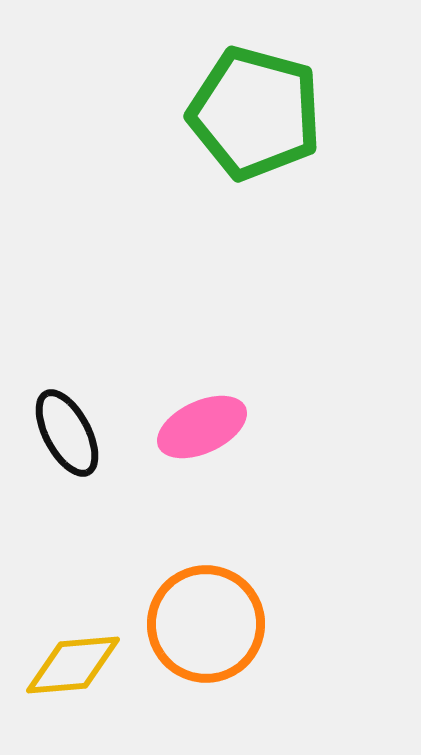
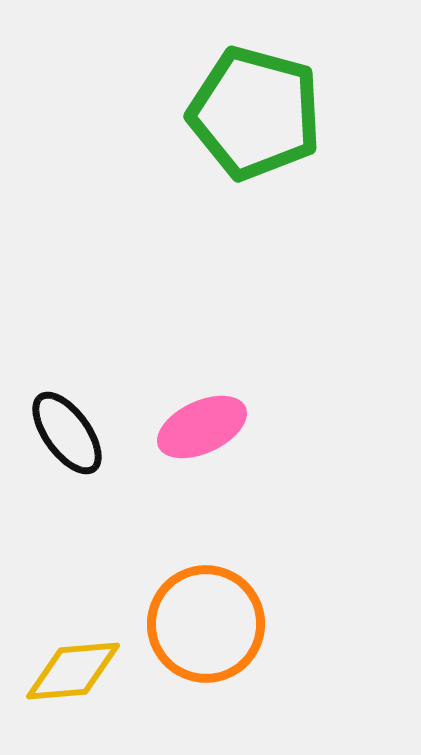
black ellipse: rotated 8 degrees counterclockwise
yellow diamond: moved 6 px down
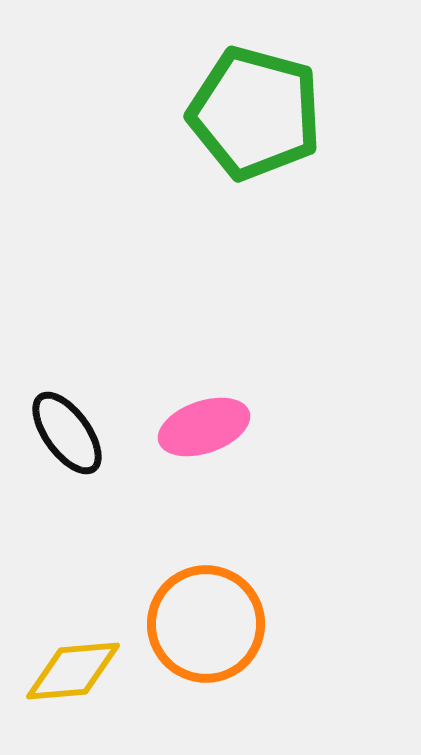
pink ellipse: moved 2 px right; rotated 6 degrees clockwise
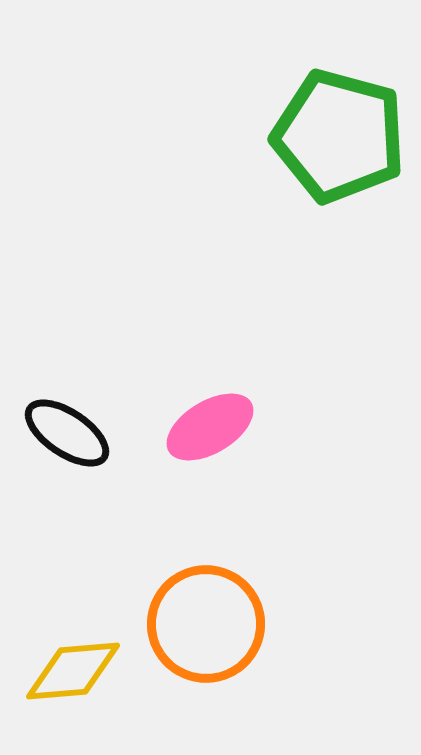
green pentagon: moved 84 px right, 23 px down
pink ellipse: moved 6 px right; rotated 12 degrees counterclockwise
black ellipse: rotated 20 degrees counterclockwise
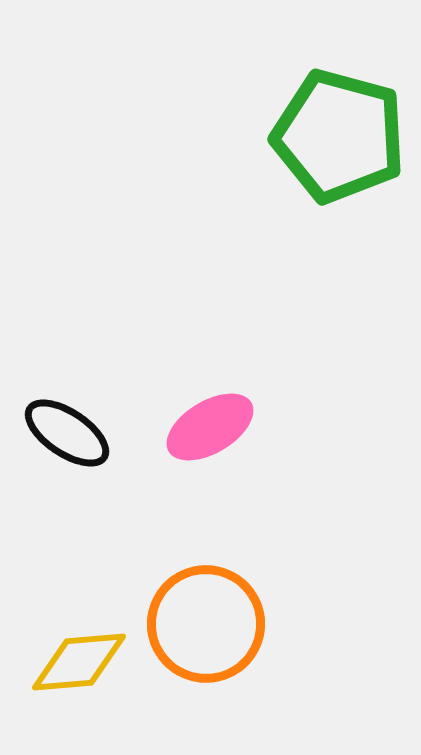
yellow diamond: moved 6 px right, 9 px up
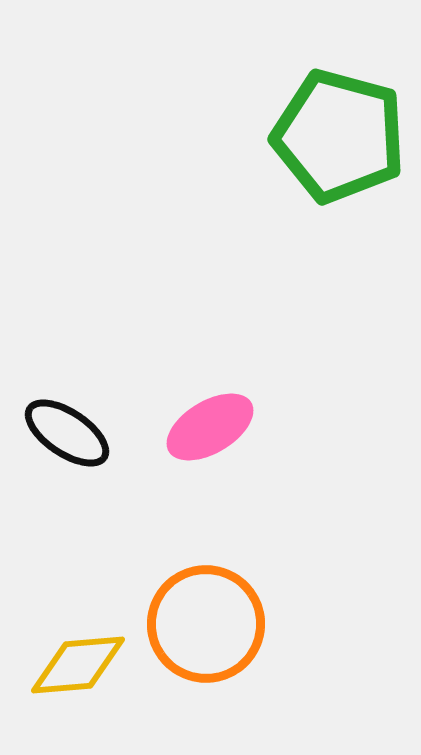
yellow diamond: moved 1 px left, 3 px down
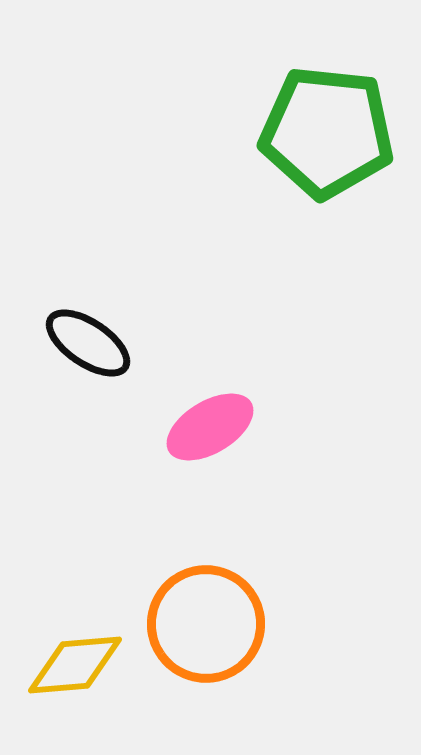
green pentagon: moved 12 px left, 4 px up; rotated 9 degrees counterclockwise
black ellipse: moved 21 px right, 90 px up
yellow diamond: moved 3 px left
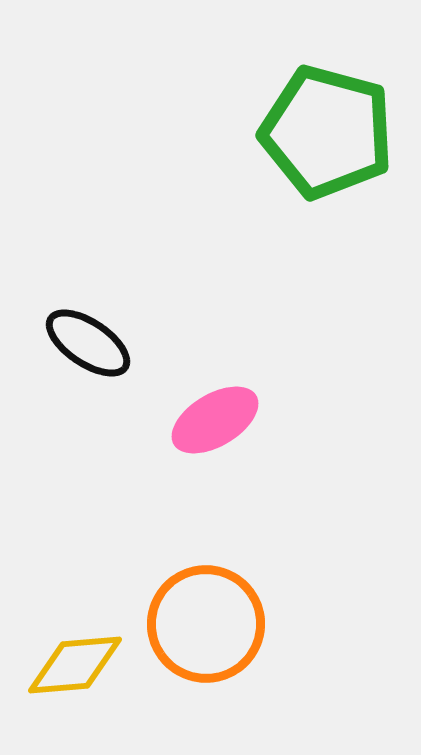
green pentagon: rotated 9 degrees clockwise
pink ellipse: moved 5 px right, 7 px up
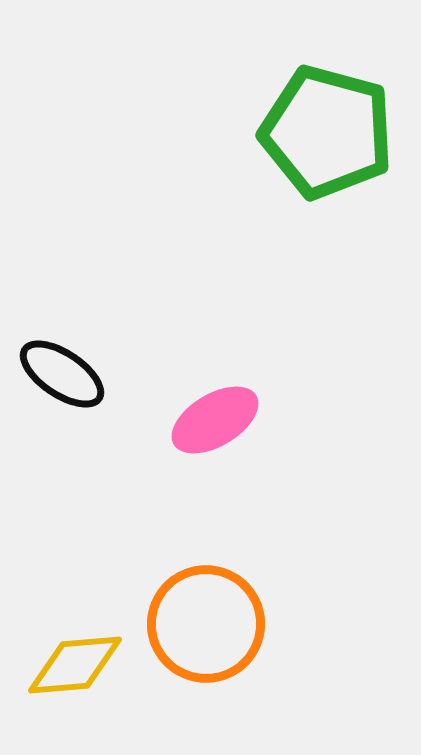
black ellipse: moved 26 px left, 31 px down
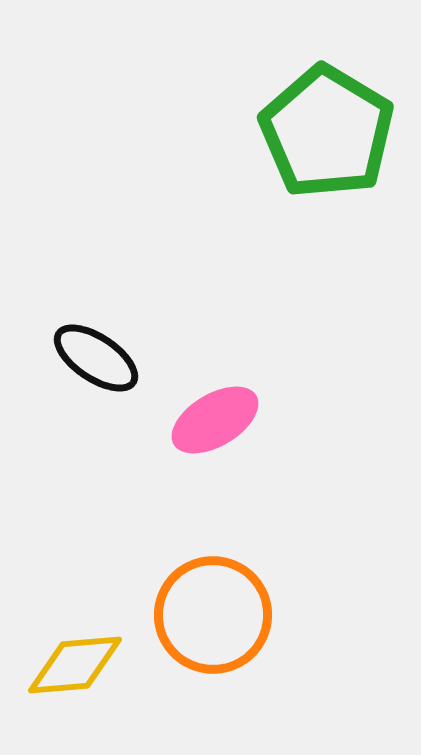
green pentagon: rotated 16 degrees clockwise
black ellipse: moved 34 px right, 16 px up
orange circle: moved 7 px right, 9 px up
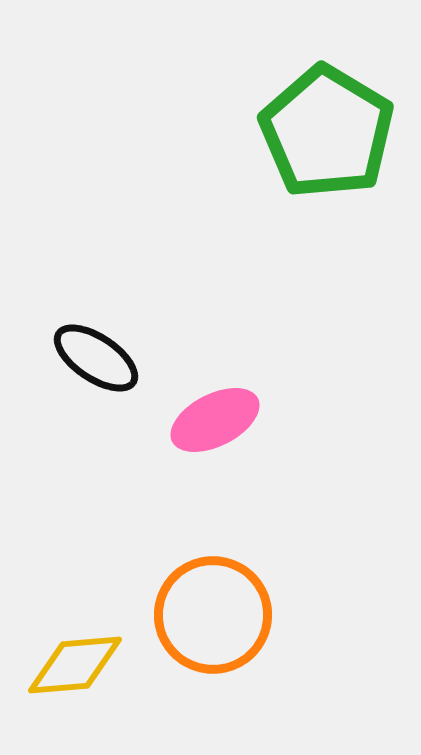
pink ellipse: rotated 4 degrees clockwise
